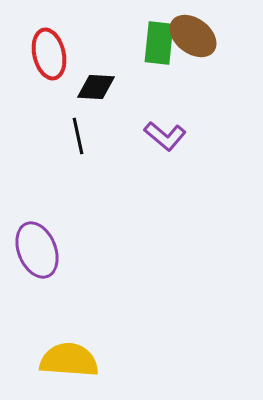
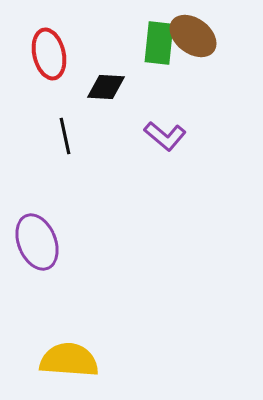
black diamond: moved 10 px right
black line: moved 13 px left
purple ellipse: moved 8 px up
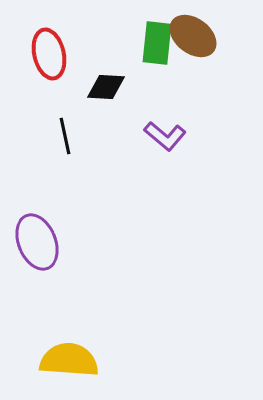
green rectangle: moved 2 px left
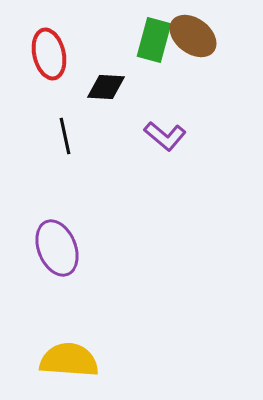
green rectangle: moved 3 px left, 3 px up; rotated 9 degrees clockwise
purple ellipse: moved 20 px right, 6 px down
